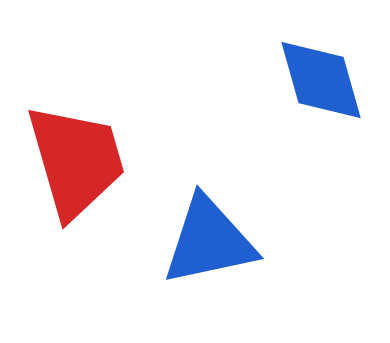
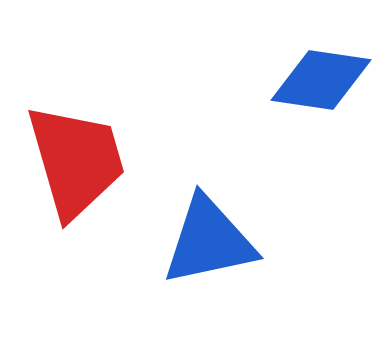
blue diamond: rotated 66 degrees counterclockwise
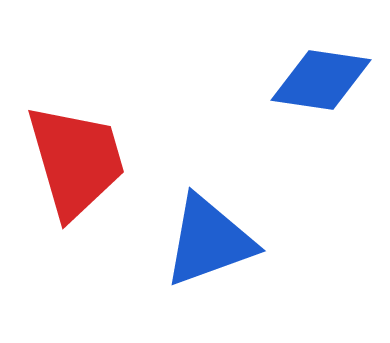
blue triangle: rotated 8 degrees counterclockwise
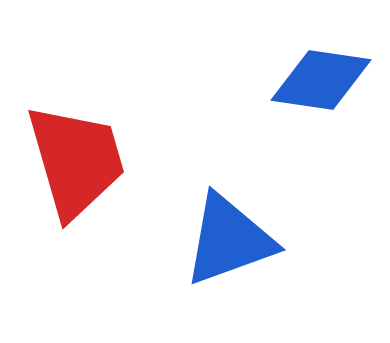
blue triangle: moved 20 px right, 1 px up
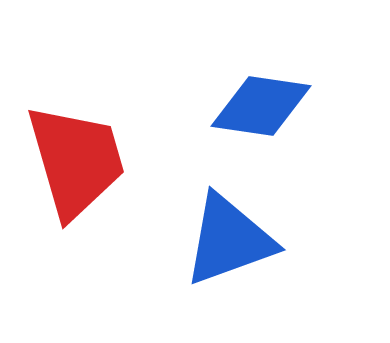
blue diamond: moved 60 px left, 26 px down
